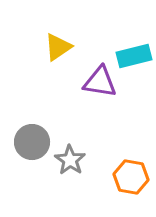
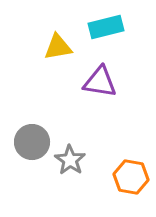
yellow triangle: rotated 24 degrees clockwise
cyan rectangle: moved 28 px left, 29 px up
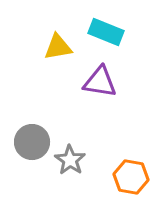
cyan rectangle: moved 5 px down; rotated 36 degrees clockwise
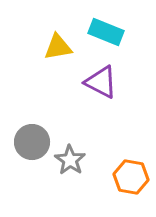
purple triangle: moved 1 px right; rotated 18 degrees clockwise
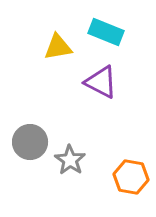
gray circle: moved 2 px left
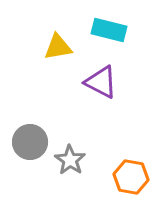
cyan rectangle: moved 3 px right, 2 px up; rotated 8 degrees counterclockwise
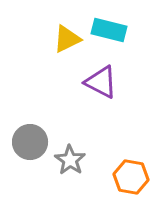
yellow triangle: moved 9 px right, 8 px up; rotated 16 degrees counterclockwise
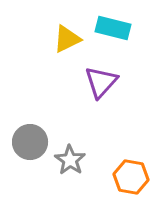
cyan rectangle: moved 4 px right, 2 px up
purple triangle: rotated 45 degrees clockwise
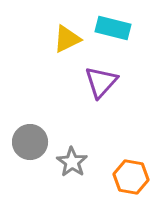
gray star: moved 2 px right, 2 px down
